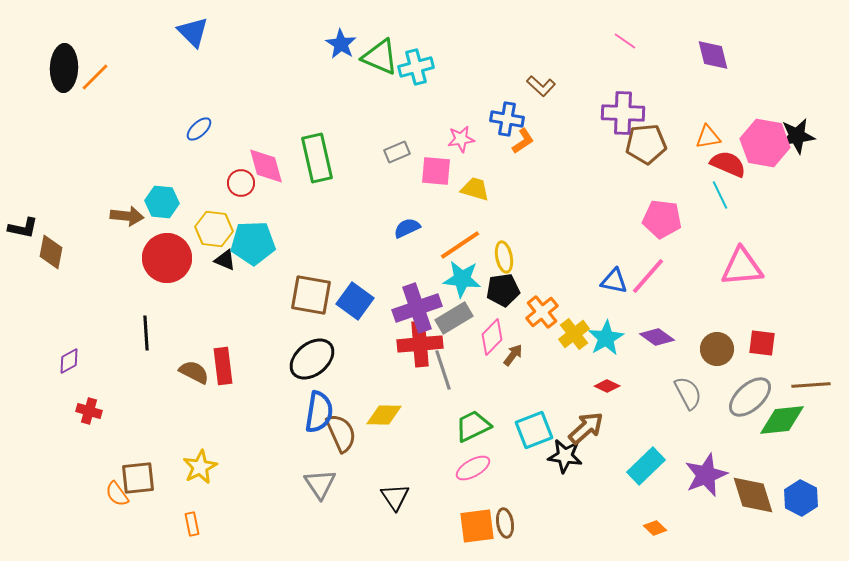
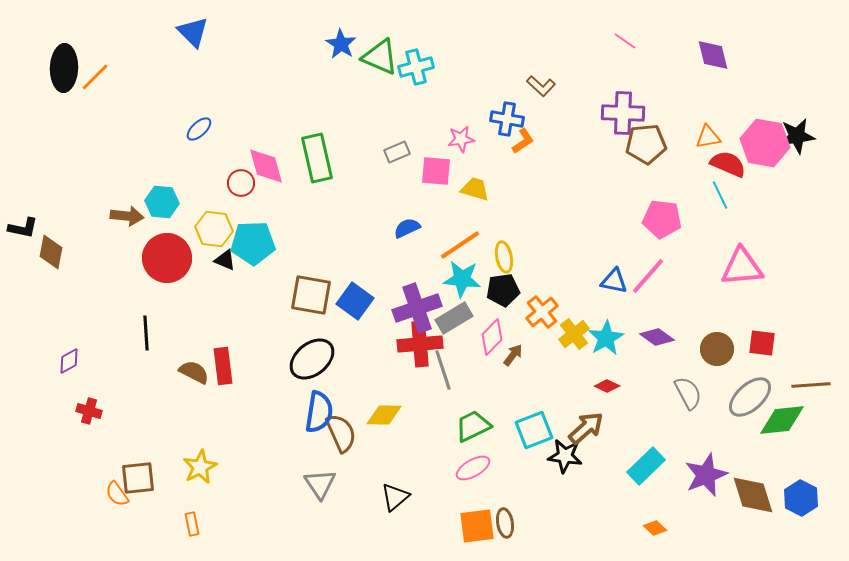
black triangle at (395, 497): rotated 24 degrees clockwise
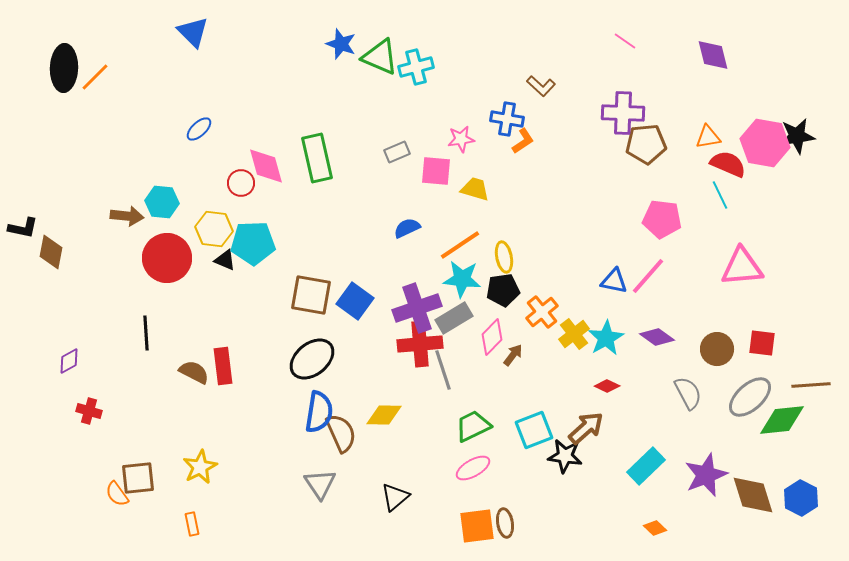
blue star at (341, 44): rotated 12 degrees counterclockwise
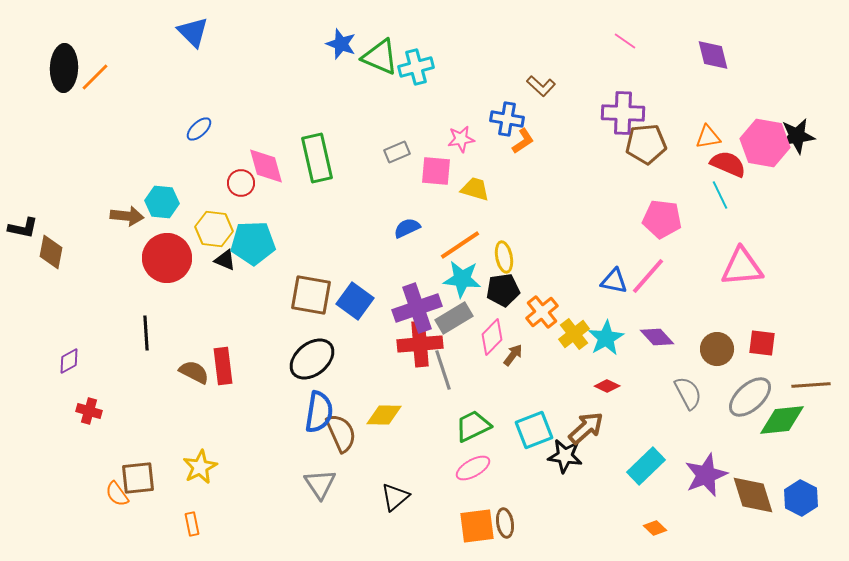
purple diamond at (657, 337): rotated 12 degrees clockwise
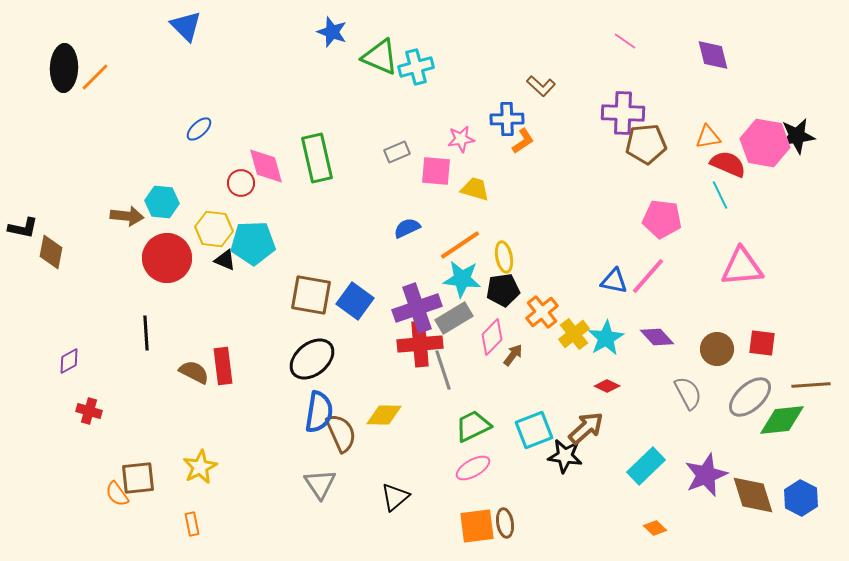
blue triangle at (193, 32): moved 7 px left, 6 px up
blue star at (341, 44): moved 9 px left, 12 px up
blue cross at (507, 119): rotated 12 degrees counterclockwise
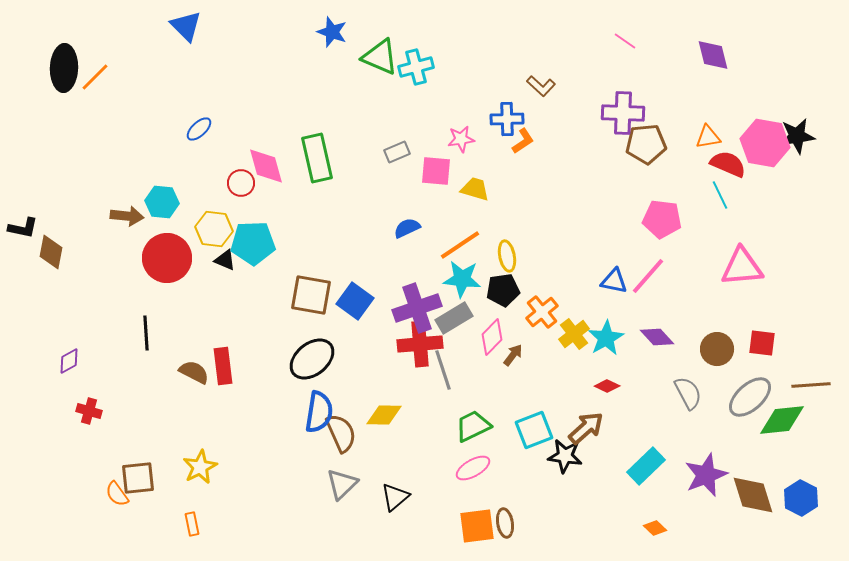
yellow ellipse at (504, 257): moved 3 px right, 1 px up
gray triangle at (320, 484): moved 22 px right; rotated 20 degrees clockwise
